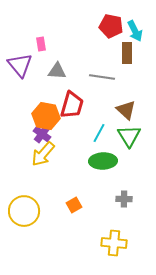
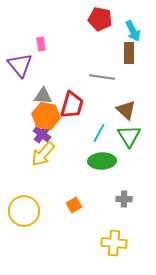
red pentagon: moved 11 px left, 7 px up
cyan arrow: moved 2 px left
brown rectangle: moved 2 px right
gray triangle: moved 14 px left, 25 px down
green ellipse: moved 1 px left
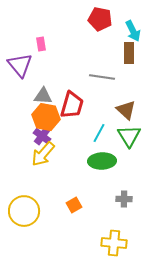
orange hexagon: moved 1 px down
purple cross: moved 2 px down
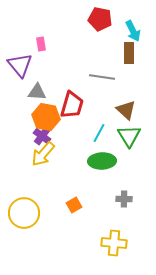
gray triangle: moved 6 px left, 4 px up
yellow circle: moved 2 px down
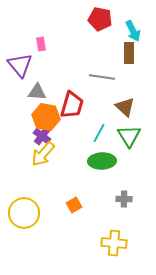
brown triangle: moved 1 px left, 3 px up
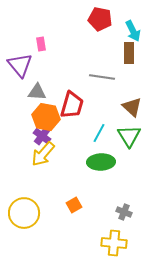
brown triangle: moved 7 px right
green ellipse: moved 1 px left, 1 px down
gray cross: moved 13 px down; rotated 21 degrees clockwise
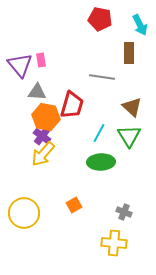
cyan arrow: moved 7 px right, 6 px up
pink rectangle: moved 16 px down
